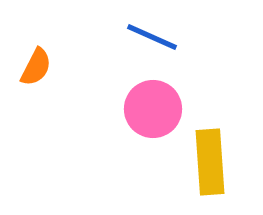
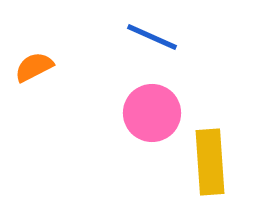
orange semicircle: moved 2 px left; rotated 144 degrees counterclockwise
pink circle: moved 1 px left, 4 px down
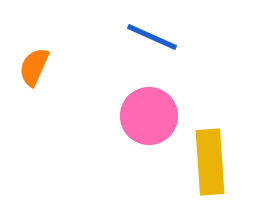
orange semicircle: rotated 39 degrees counterclockwise
pink circle: moved 3 px left, 3 px down
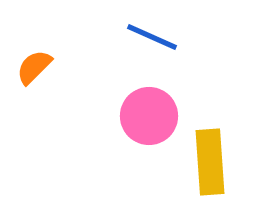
orange semicircle: rotated 21 degrees clockwise
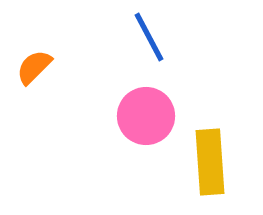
blue line: moved 3 px left; rotated 38 degrees clockwise
pink circle: moved 3 px left
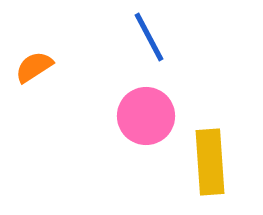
orange semicircle: rotated 12 degrees clockwise
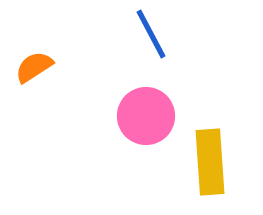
blue line: moved 2 px right, 3 px up
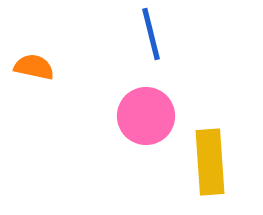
blue line: rotated 14 degrees clockwise
orange semicircle: rotated 45 degrees clockwise
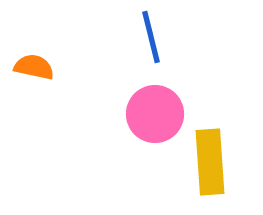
blue line: moved 3 px down
pink circle: moved 9 px right, 2 px up
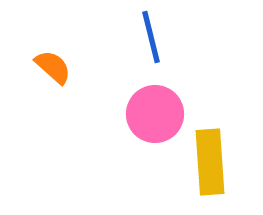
orange semicircle: moved 19 px right; rotated 30 degrees clockwise
